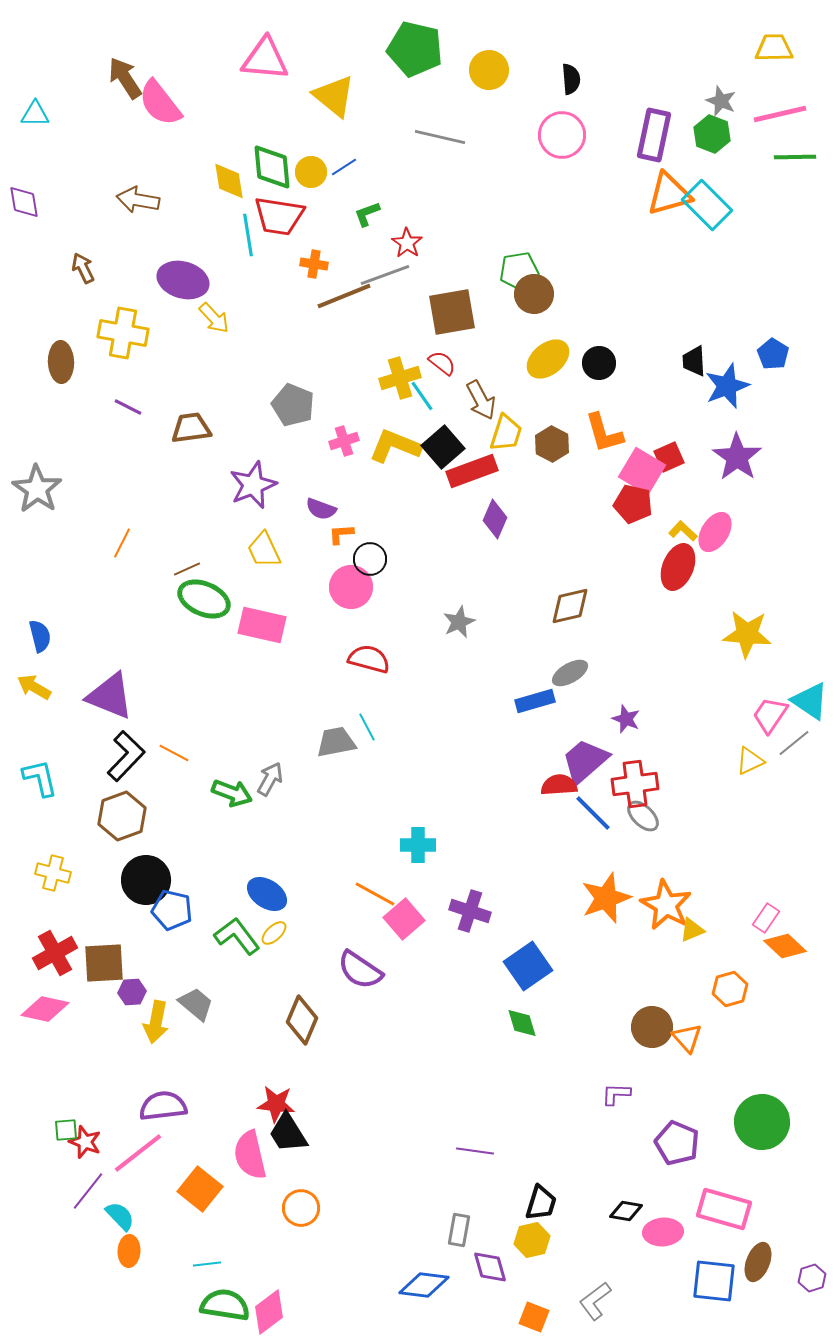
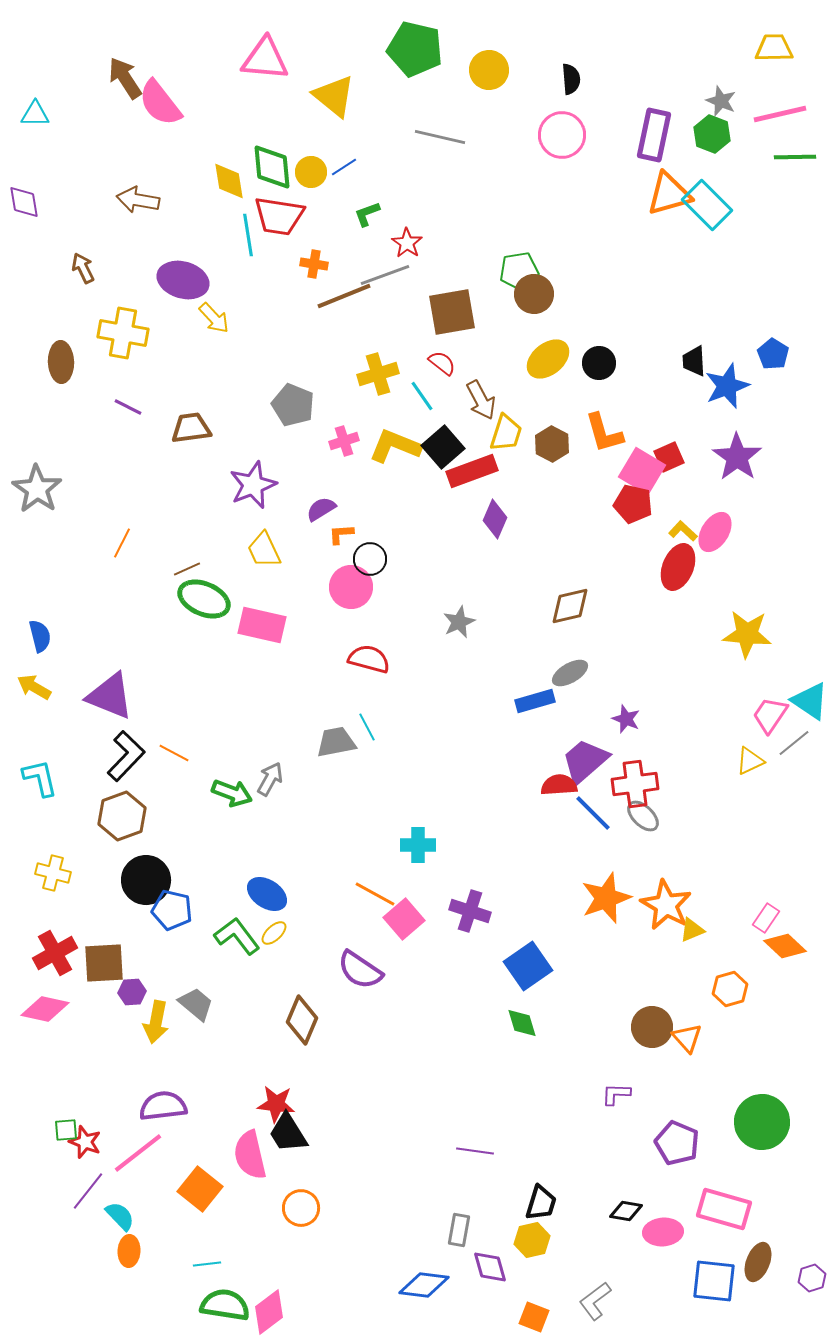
yellow cross at (400, 378): moved 22 px left, 4 px up
purple semicircle at (321, 509): rotated 128 degrees clockwise
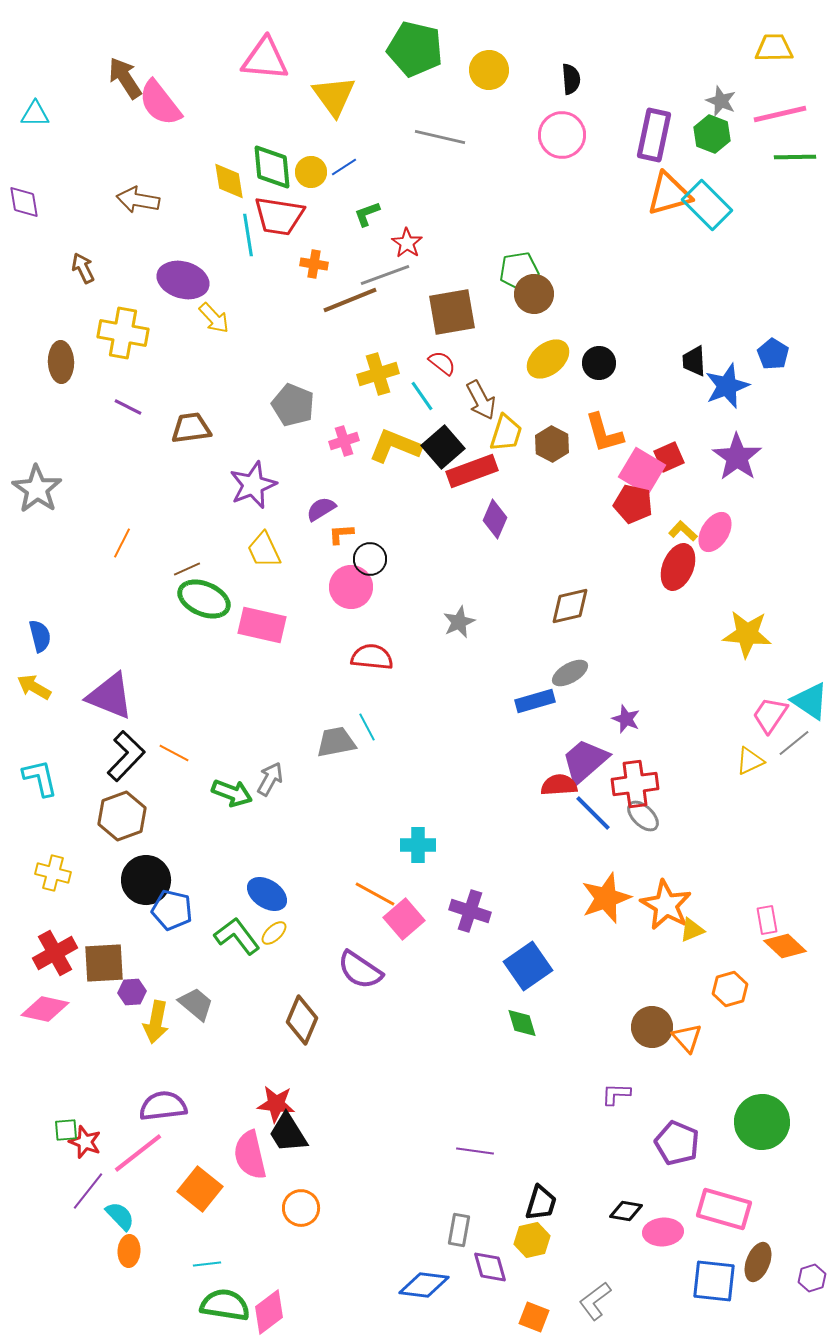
yellow triangle at (334, 96): rotated 15 degrees clockwise
brown line at (344, 296): moved 6 px right, 4 px down
red semicircle at (369, 659): moved 3 px right, 2 px up; rotated 9 degrees counterclockwise
pink rectangle at (766, 918): moved 1 px right, 2 px down; rotated 44 degrees counterclockwise
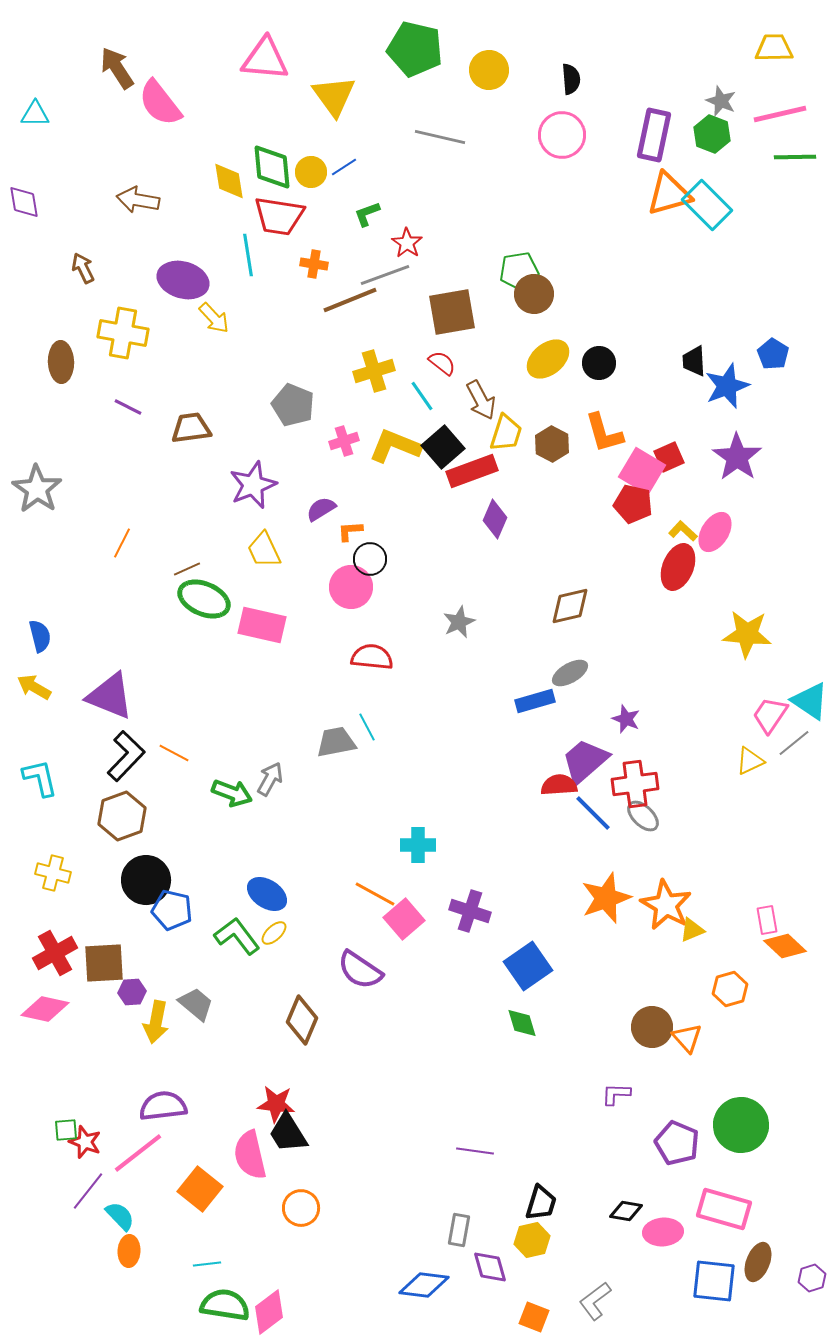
brown arrow at (125, 78): moved 8 px left, 10 px up
cyan line at (248, 235): moved 20 px down
yellow cross at (378, 374): moved 4 px left, 3 px up
orange L-shape at (341, 534): moved 9 px right, 3 px up
green circle at (762, 1122): moved 21 px left, 3 px down
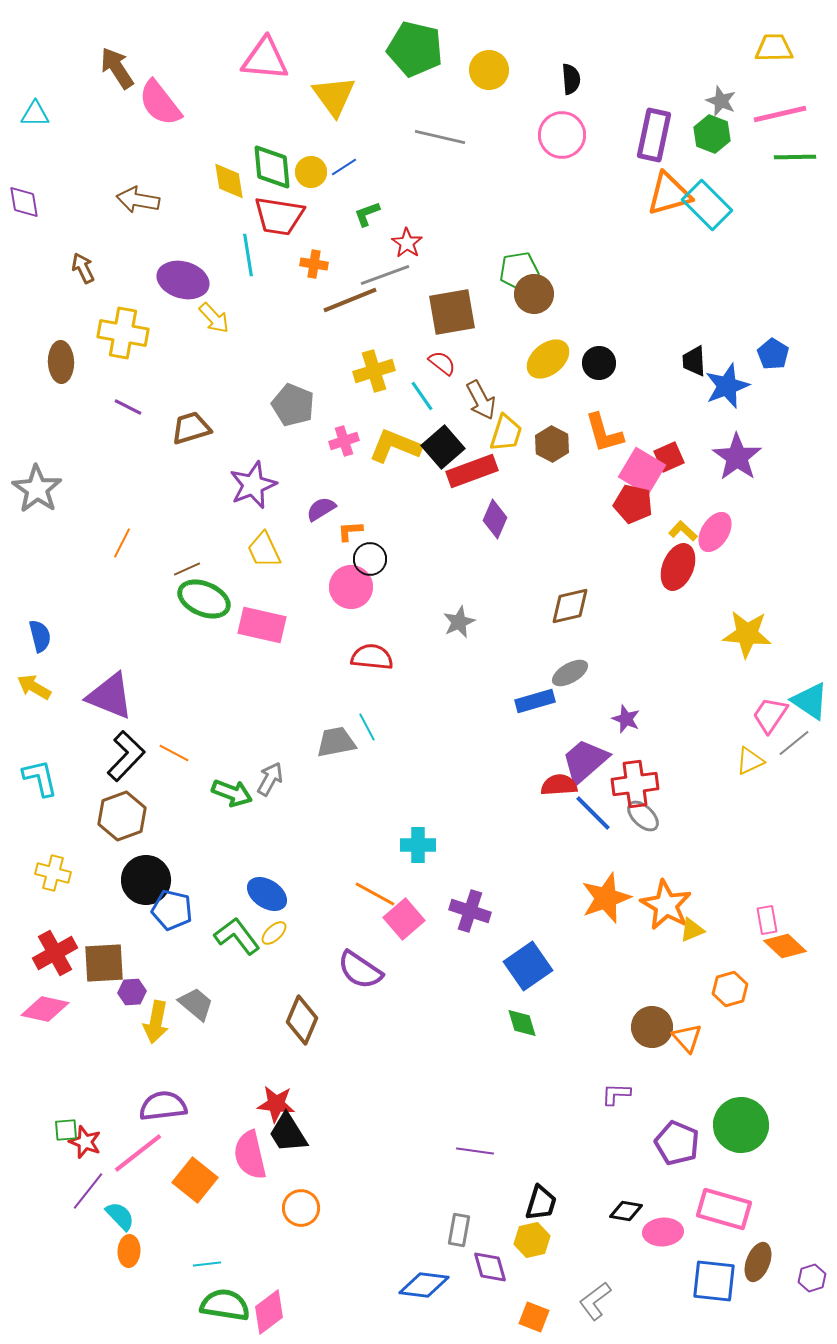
brown trapezoid at (191, 428): rotated 9 degrees counterclockwise
orange square at (200, 1189): moved 5 px left, 9 px up
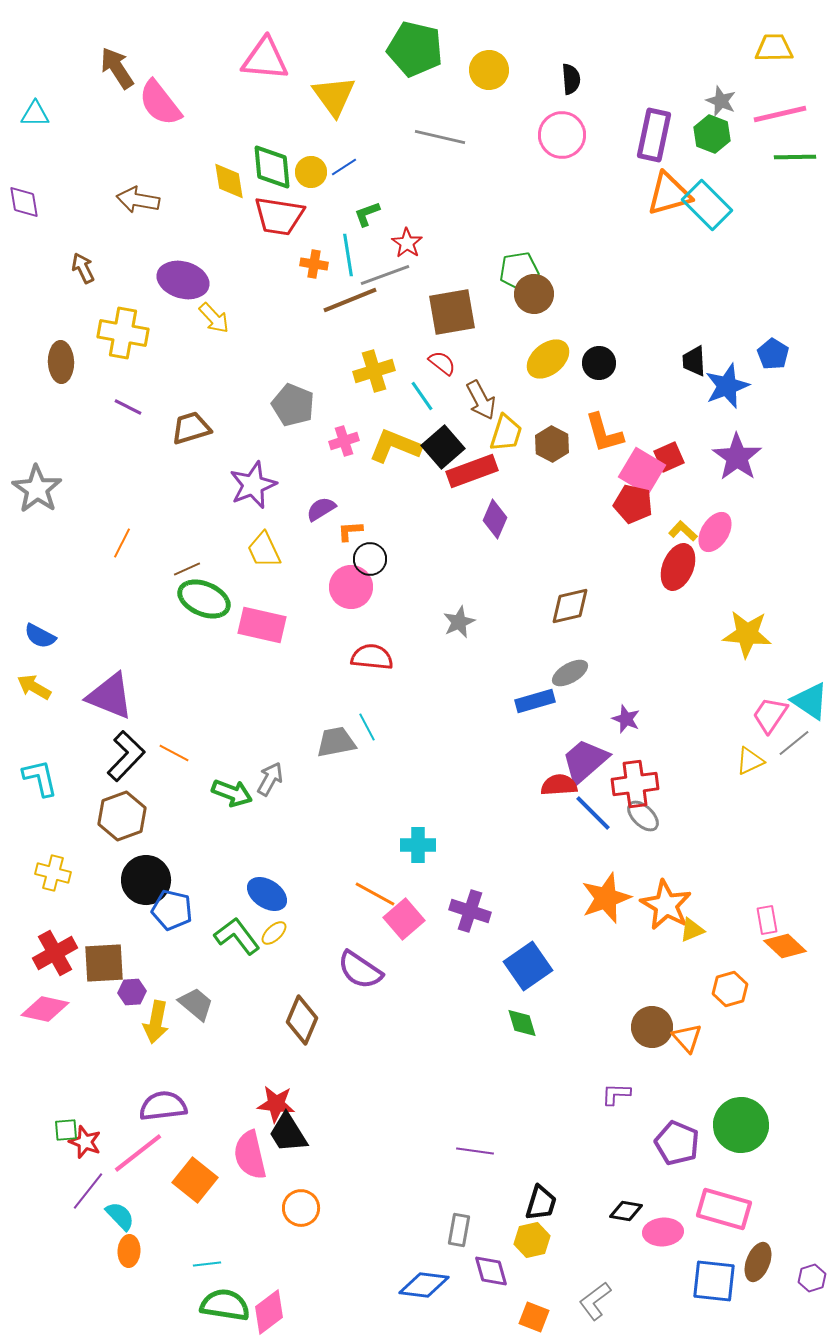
cyan line at (248, 255): moved 100 px right
blue semicircle at (40, 636): rotated 132 degrees clockwise
purple diamond at (490, 1267): moved 1 px right, 4 px down
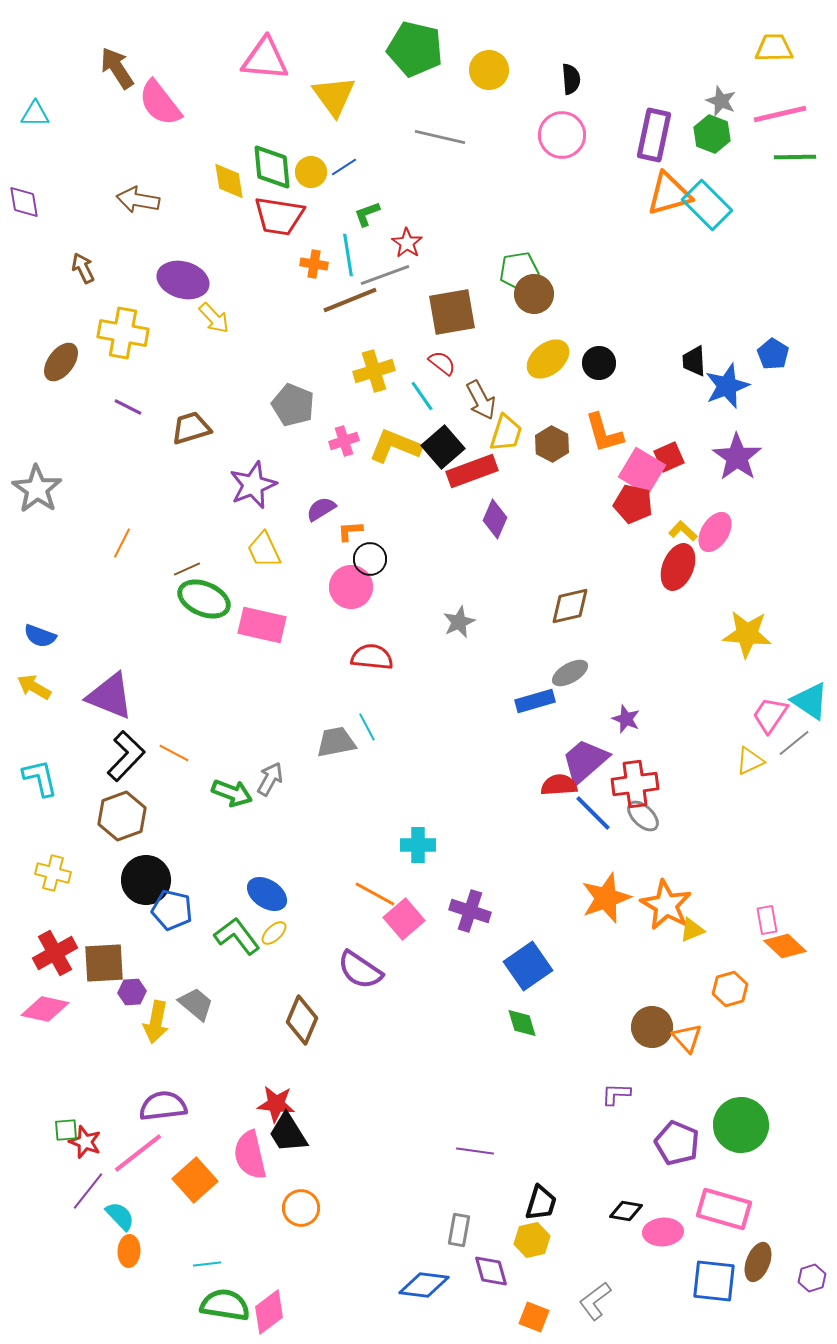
brown ellipse at (61, 362): rotated 39 degrees clockwise
blue semicircle at (40, 636): rotated 8 degrees counterclockwise
orange square at (195, 1180): rotated 9 degrees clockwise
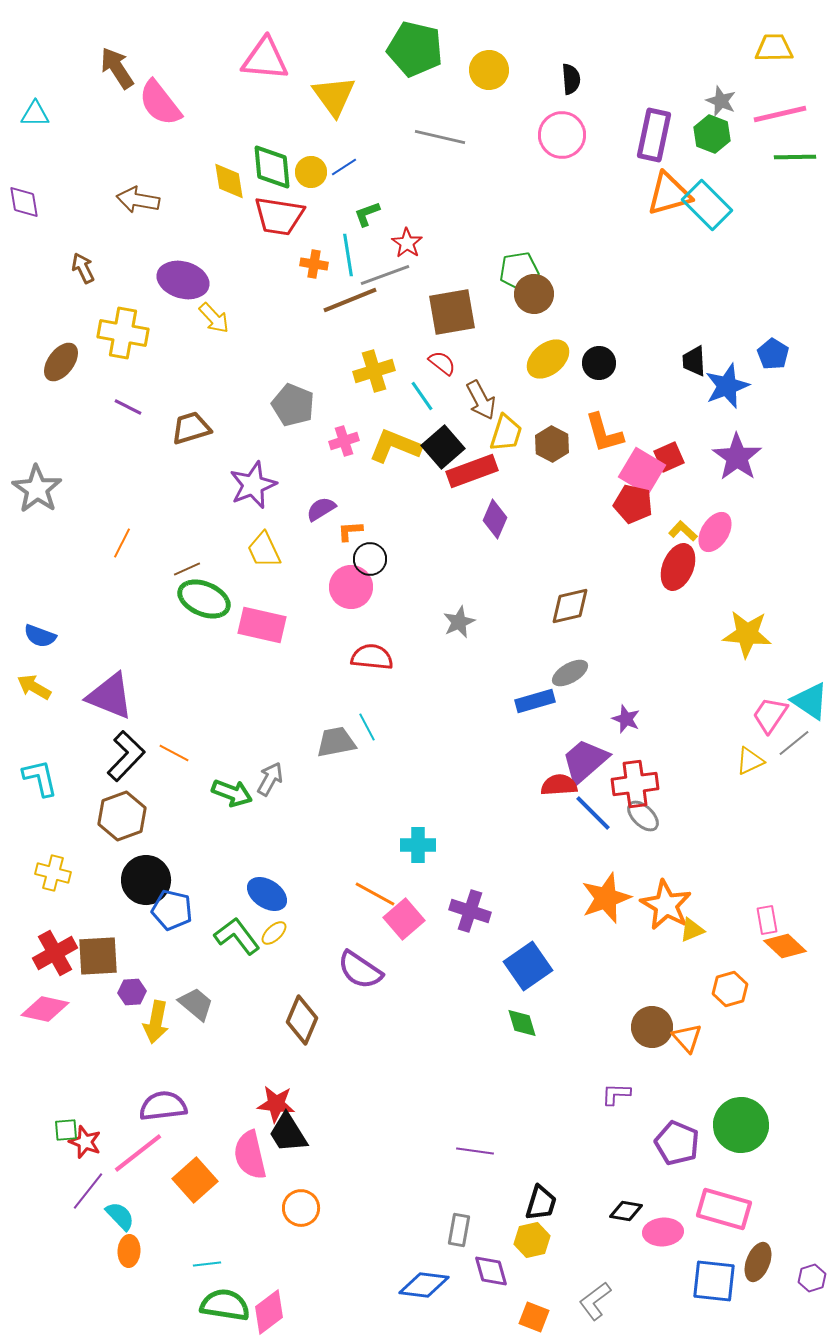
brown square at (104, 963): moved 6 px left, 7 px up
